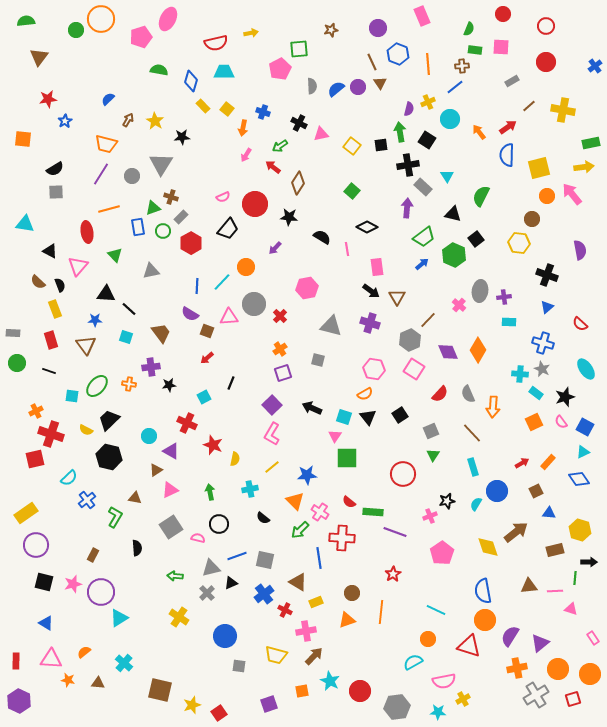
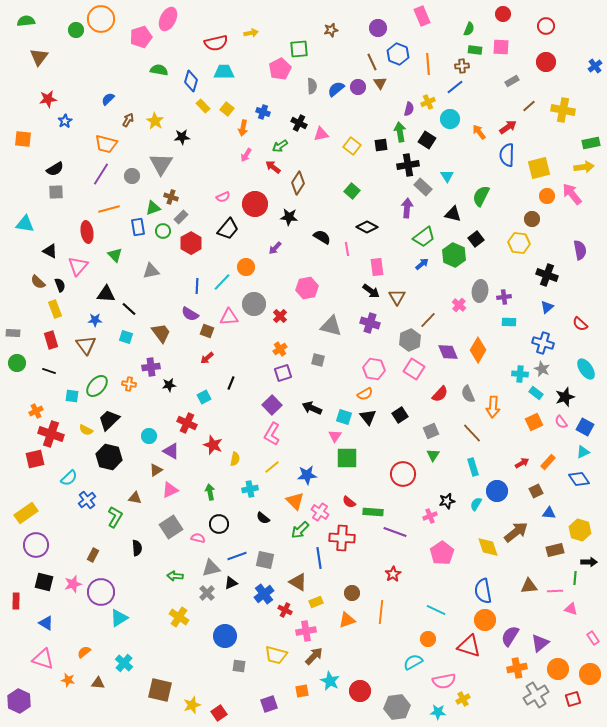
pink triangle at (51, 659): moved 8 px left; rotated 15 degrees clockwise
red rectangle at (16, 661): moved 60 px up
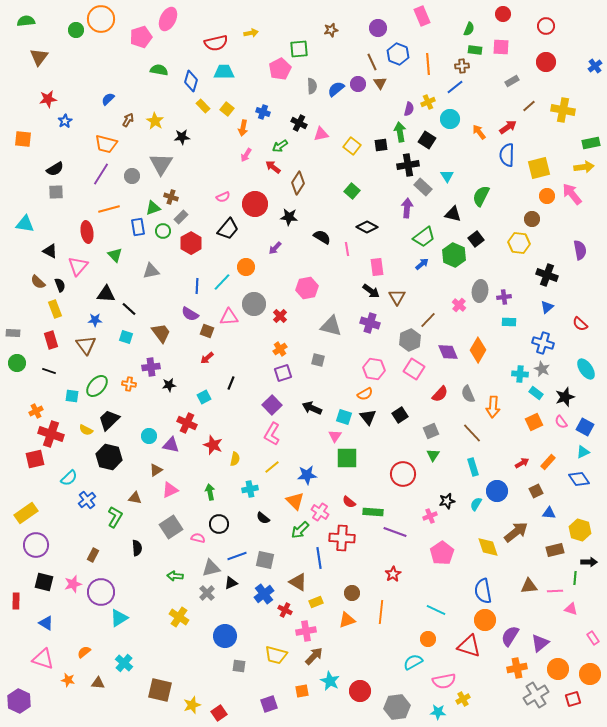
purple circle at (358, 87): moved 3 px up
purple triangle at (171, 451): moved 6 px up; rotated 18 degrees counterclockwise
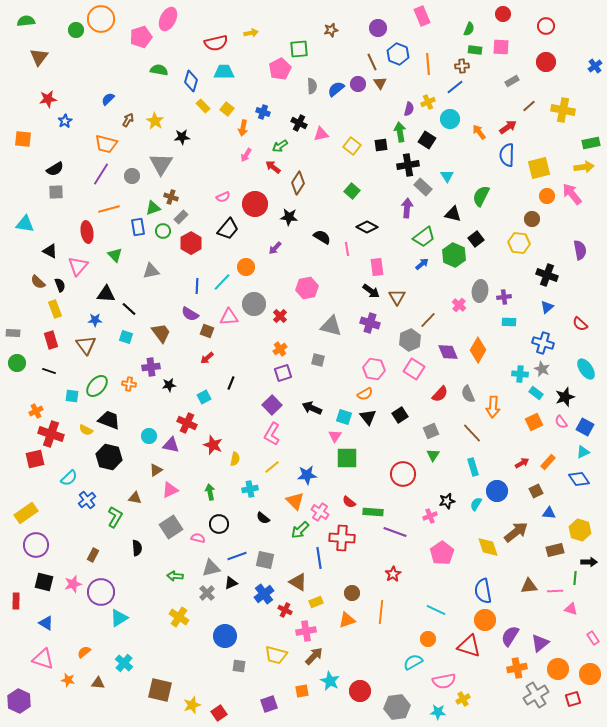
black trapezoid at (109, 420): rotated 65 degrees clockwise
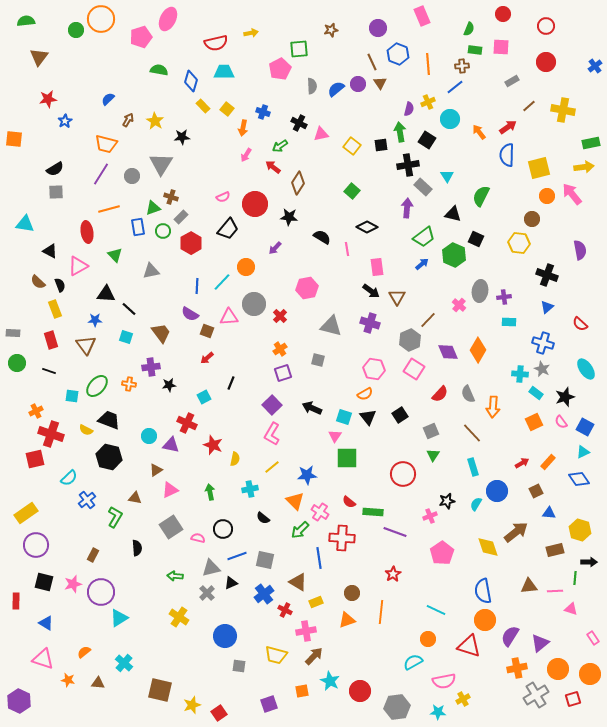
orange square at (23, 139): moved 9 px left
black square at (476, 239): rotated 28 degrees counterclockwise
pink triangle at (78, 266): rotated 20 degrees clockwise
black circle at (219, 524): moved 4 px right, 5 px down
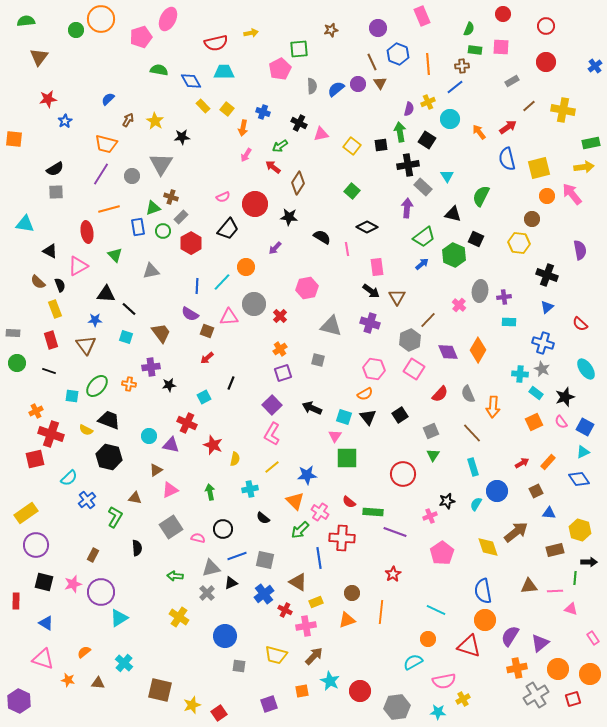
blue diamond at (191, 81): rotated 45 degrees counterclockwise
blue semicircle at (507, 155): moved 4 px down; rotated 15 degrees counterclockwise
pink cross at (306, 631): moved 5 px up
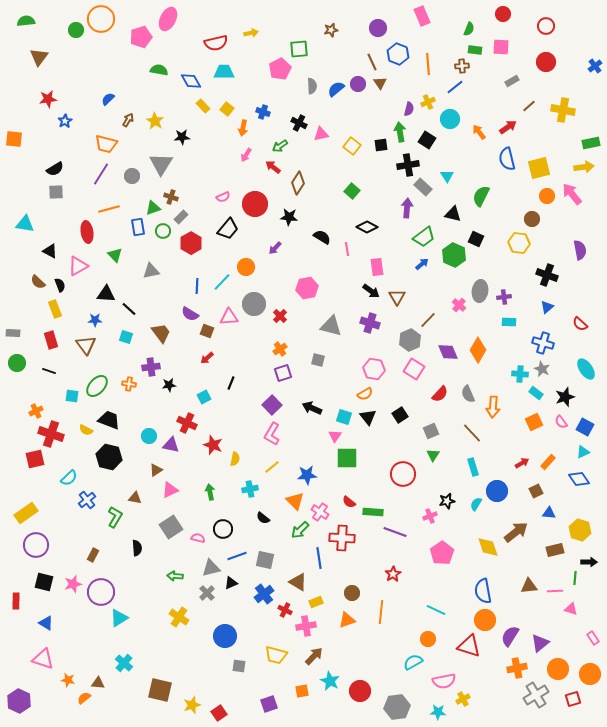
orange semicircle at (84, 652): moved 46 px down
